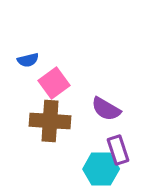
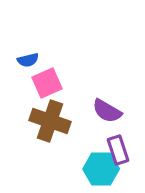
pink square: moved 7 px left; rotated 12 degrees clockwise
purple semicircle: moved 1 px right, 2 px down
brown cross: rotated 15 degrees clockwise
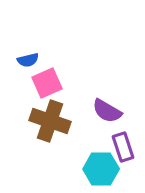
purple rectangle: moved 5 px right, 3 px up
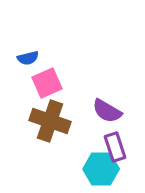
blue semicircle: moved 2 px up
purple rectangle: moved 8 px left
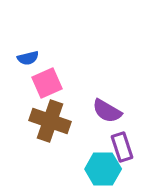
purple rectangle: moved 7 px right
cyan hexagon: moved 2 px right
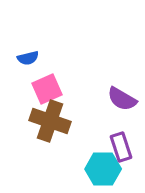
pink square: moved 6 px down
purple semicircle: moved 15 px right, 12 px up
purple rectangle: moved 1 px left
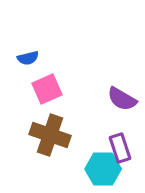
brown cross: moved 14 px down
purple rectangle: moved 1 px left, 1 px down
